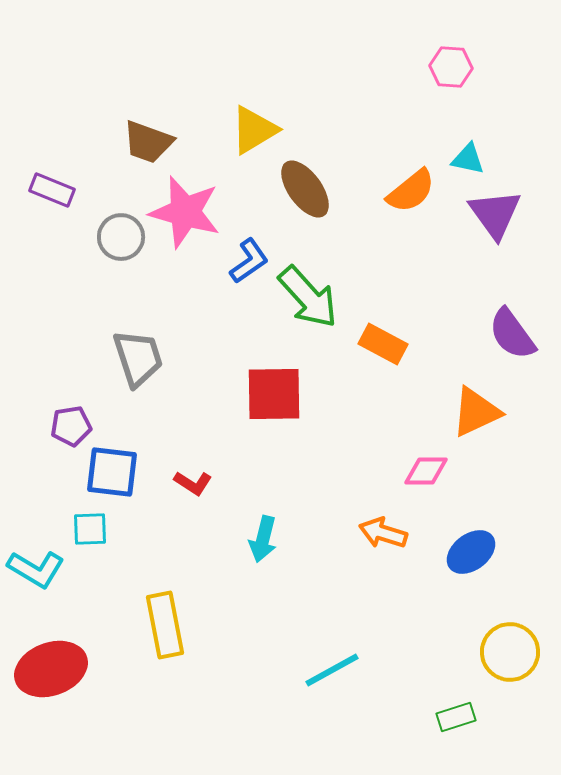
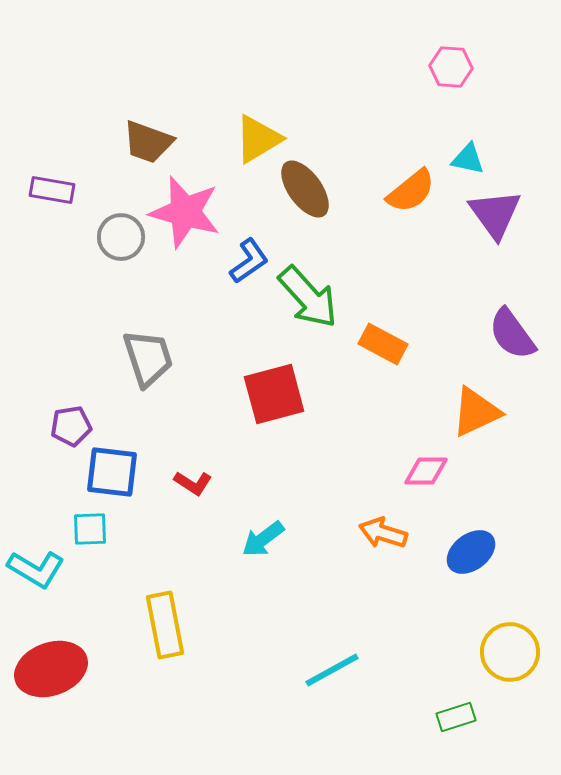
yellow triangle: moved 4 px right, 9 px down
purple rectangle: rotated 12 degrees counterclockwise
gray trapezoid: moved 10 px right
red square: rotated 14 degrees counterclockwise
cyan arrow: rotated 39 degrees clockwise
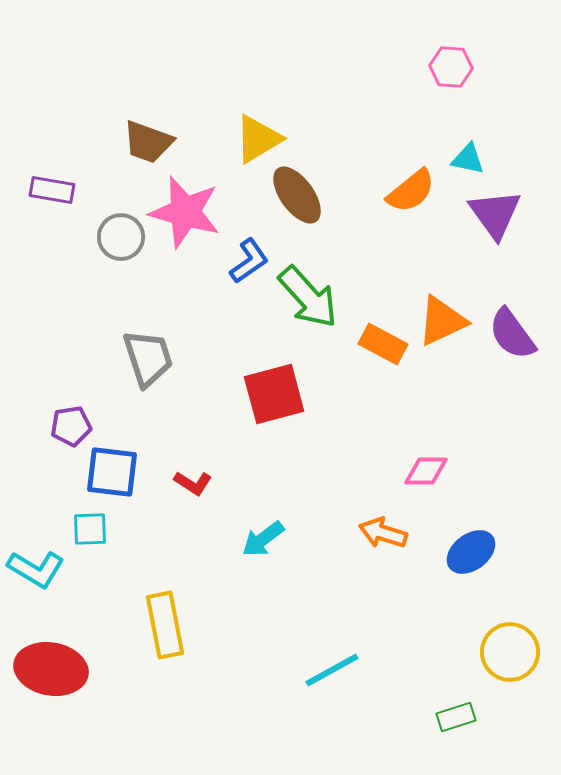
brown ellipse: moved 8 px left, 6 px down
orange triangle: moved 34 px left, 91 px up
red ellipse: rotated 30 degrees clockwise
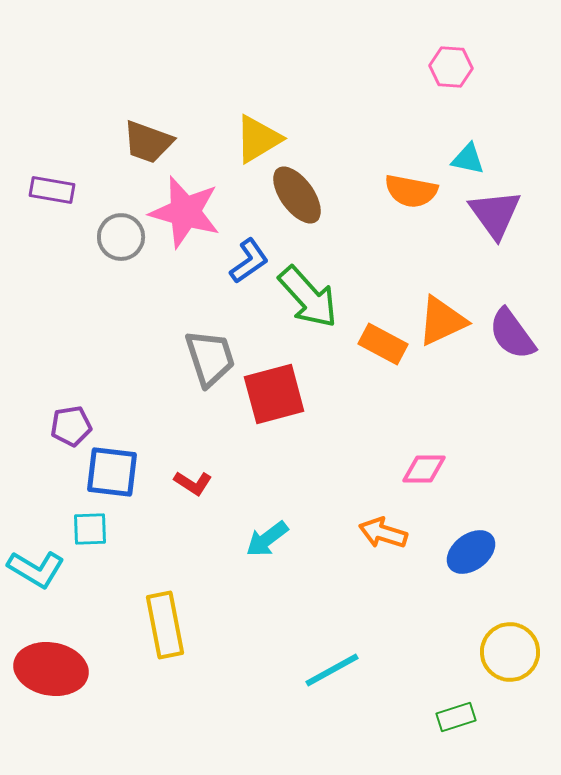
orange semicircle: rotated 50 degrees clockwise
gray trapezoid: moved 62 px right
pink diamond: moved 2 px left, 2 px up
cyan arrow: moved 4 px right
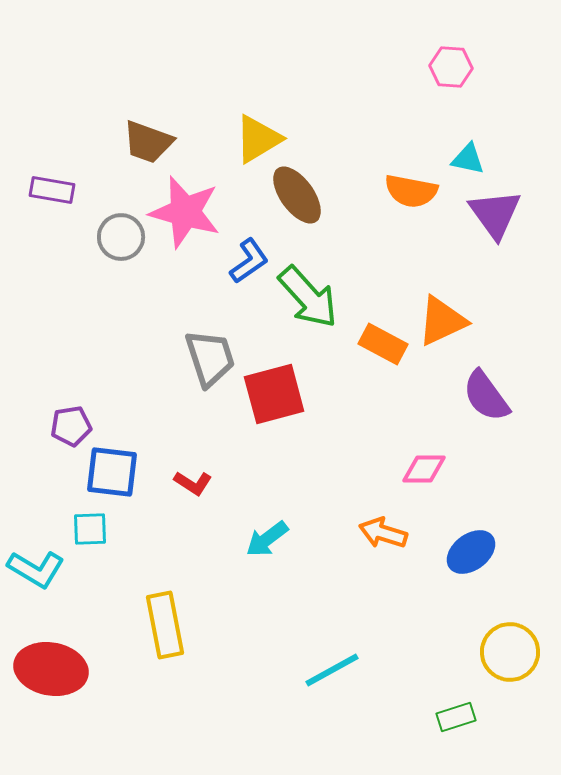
purple semicircle: moved 26 px left, 62 px down
